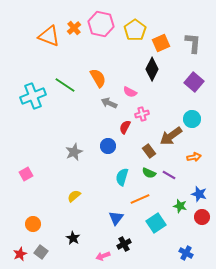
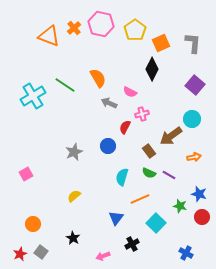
purple square: moved 1 px right, 3 px down
cyan cross: rotated 10 degrees counterclockwise
cyan square: rotated 12 degrees counterclockwise
black cross: moved 8 px right
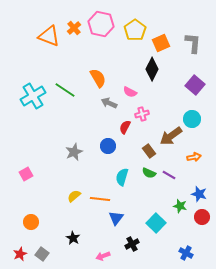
green line: moved 5 px down
orange line: moved 40 px left; rotated 30 degrees clockwise
orange circle: moved 2 px left, 2 px up
gray square: moved 1 px right, 2 px down
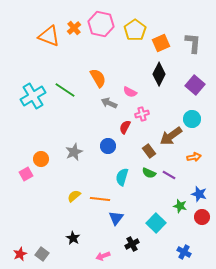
black diamond: moved 7 px right, 5 px down
orange circle: moved 10 px right, 63 px up
blue cross: moved 2 px left, 1 px up
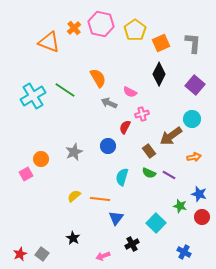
orange triangle: moved 6 px down
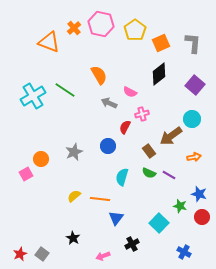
black diamond: rotated 25 degrees clockwise
orange semicircle: moved 1 px right, 3 px up
cyan square: moved 3 px right
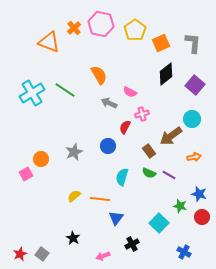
black diamond: moved 7 px right
cyan cross: moved 1 px left, 3 px up
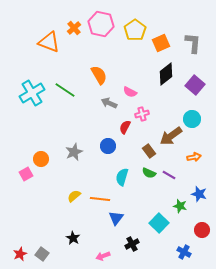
red circle: moved 13 px down
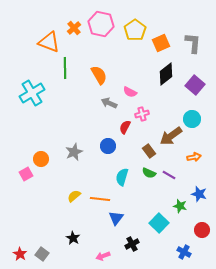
green line: moved 22 px up; rotated 55 degrees clockwise
red star: rotated 16 degrees counterclockwise
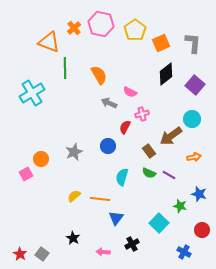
pink arrow: moved 4 px up; rotated 24 degrees clockwise
